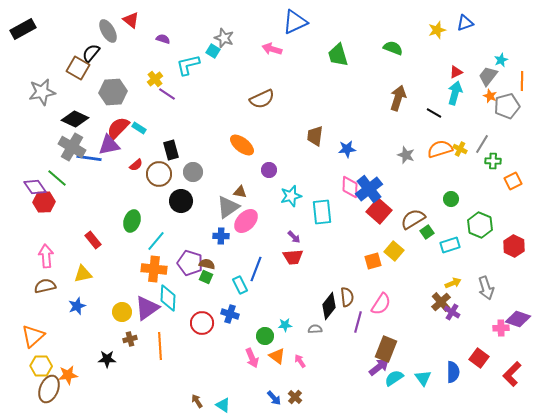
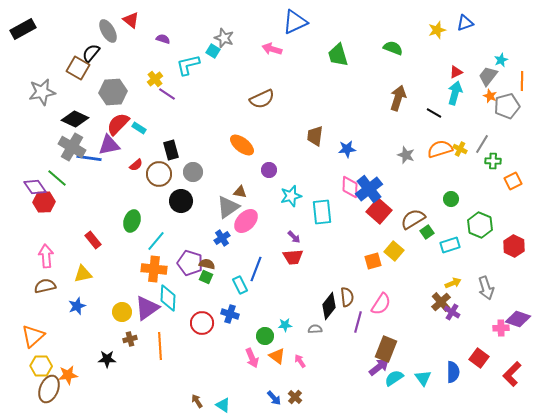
red semicircle at (118, 128): moved 4 px up
blue cross at (221, 236): moved 1 px right, 2 px down; rotated 35 degrees counterclockwise
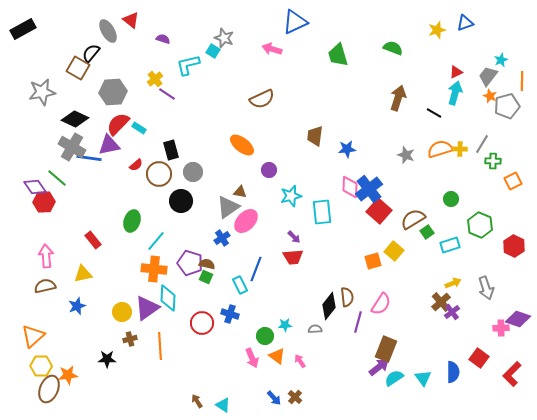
yellow cross at (460, 149): rotated 24 degrees counterclockwise
purple cross at (452, 312): rotated 21 degrees clockwise
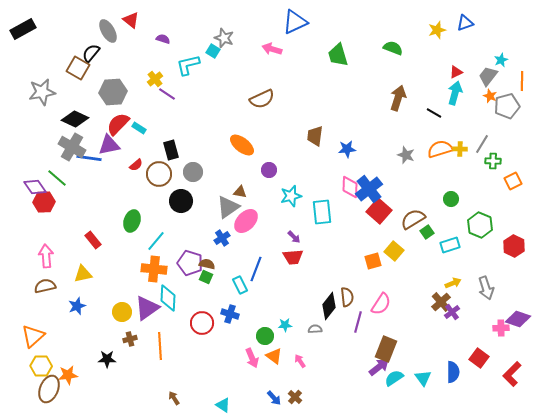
orange triangle at (277, 356): moved 3 px left
brown arrow at (197, 401): moved 23 px left, 3 px up
